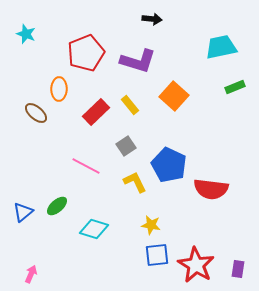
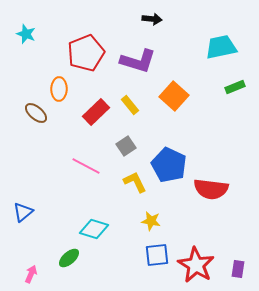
green ellipse: moved 12 px right, 52 px down
yellow star: moved 4 px up
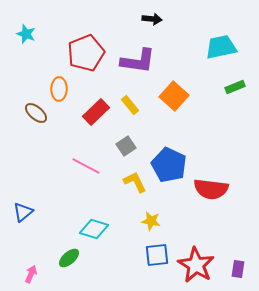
purple L-shape: rotated 9 degrees counterclockwise
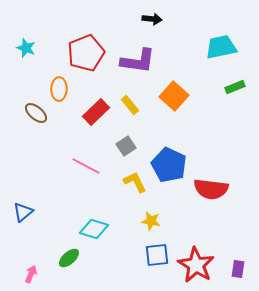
cyan star: moved 14 px down
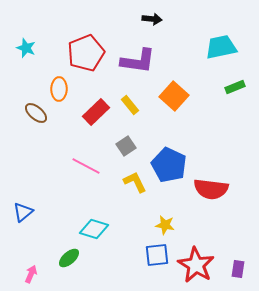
yellow star: moved 14 px right, 4 px down
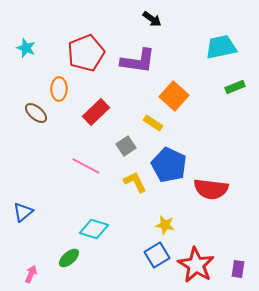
black arrow: rotated 30 degrees clockwise
yellow rectangle: moved 23 px right, 18 px down; rotated 18 degrees counterclockwise
blue square: rotated 25 degrees counterclockwise
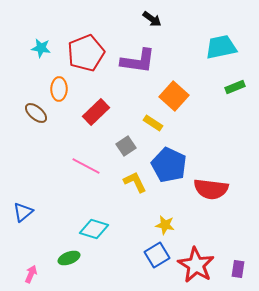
cyan star: moved 15 px right; rotated 12 degrees counterclockwise
green ellipse: rotated 20 degrees clockwise
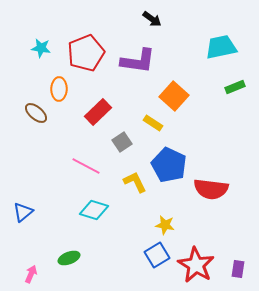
red rectangle: moved 2 px right
gray square: moved 4 px left, 4 px up
cyan diamond: moved 19 px up
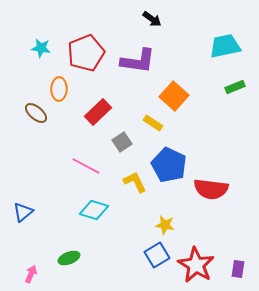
cyan trapezoid: moved 4 px right, 1 px up
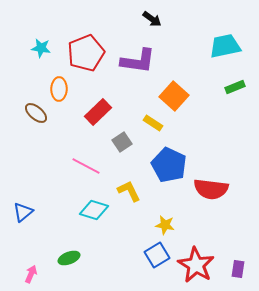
yellow L-shape: moved 6 px left, 9 px down
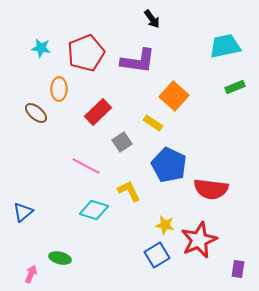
black arrow: rotated 18 degrees clockwise
green ellipse: moved 9 px left; rotated 35 degrees clockwise
red star: moved 3 px right, 25 px up; rotated 18 degrees clockwise
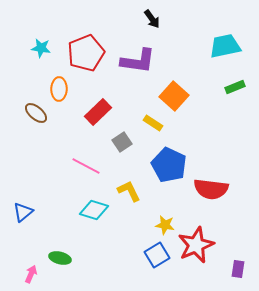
red star: moved 3 px left, 5 px down
